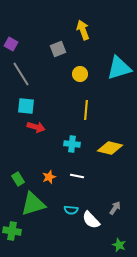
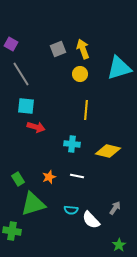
yellow arrow: moved 19 px down
yellow diamond: moved 2 px left, 3 px down
green star: rotated 16 degrees clockwise
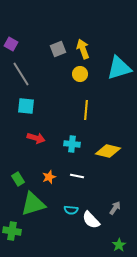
red arrow: moved 11 px down
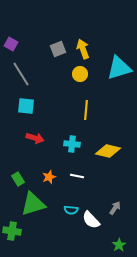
red arrow: moved 1 px left
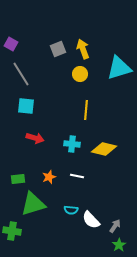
yellow diamond: moved 4 px left, 2 px up
green rectangle: rotated 64 degrees counterclockwise
gray arrow: moved 18 px down
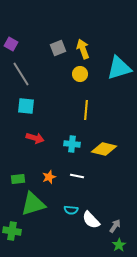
gray square: moved 1 px up
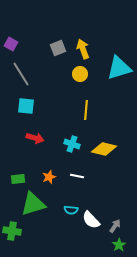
cyan cross: rotated 14 degrees clockwise
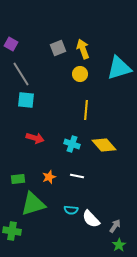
cyan square: moved 6 px up
yellow diamond: moved 4 px up; rotated 35 degrees clockwise
white semicircle: moved 1 px up
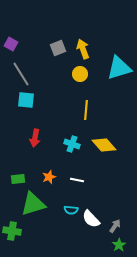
red arrow: rotated 84 degrees clockwise
white line: moved 4 px down
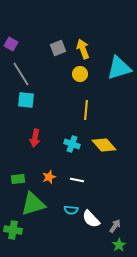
green cross: moved 1 px right, 1 px up
